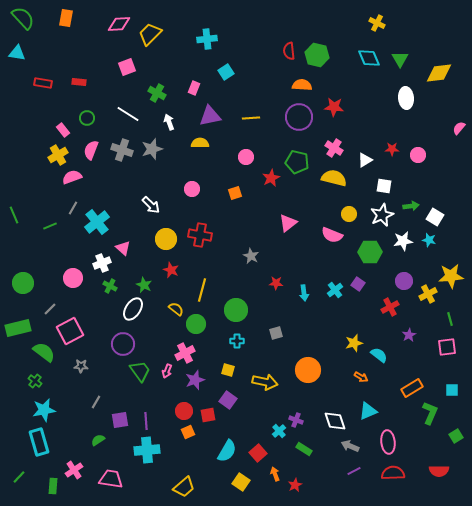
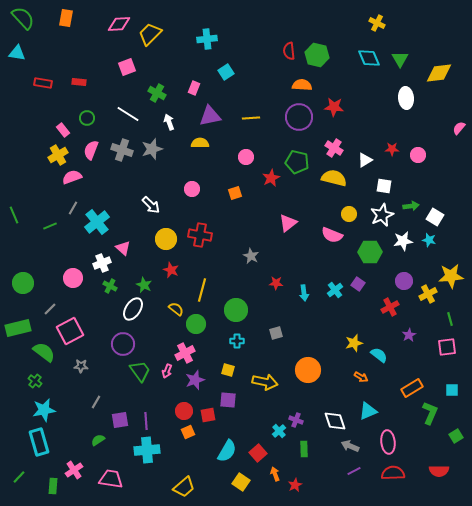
purple square at (228, 400): rotated 30 degrees counterclockwise
green rectangle at (304, 449): rotated 56 degrees clockwise
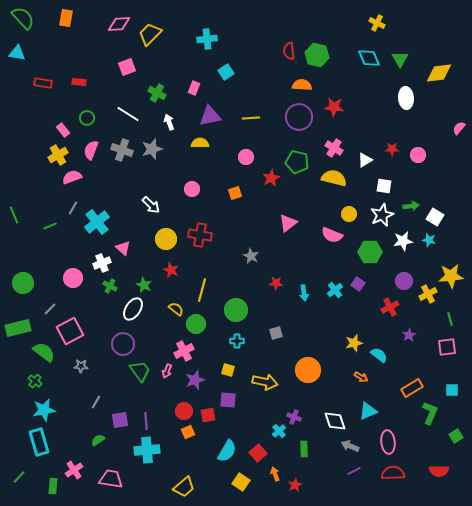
pink cross at (185, 353): moved 1 px left, 2 px up
purple cross at (296, 420): moved 2 px left, 3 px up
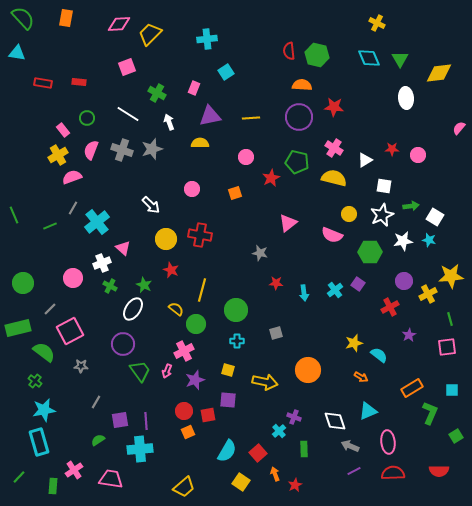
gray star at (251, 256): moved 9 px right, 3 px up; rotated 14 degrees counterclockwise
cyan cross at (147, 450): moved 7 px left, 1 px up
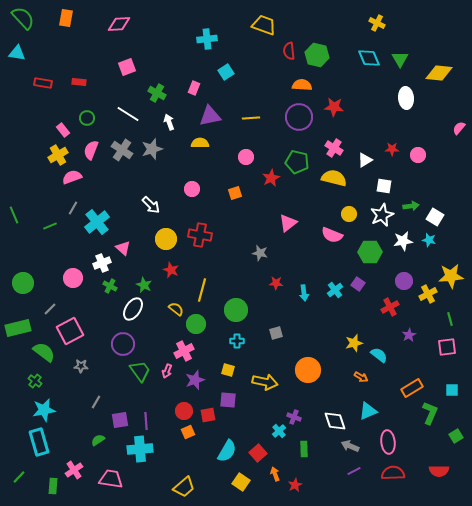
yellow trapezoid at (150, 34): moved 114 px right, 9 px up; rotated 65 degrees clockwise
yellow diamond at (439, 73): rotated 12 degrees clockwise
gray cross at (122, 150): rotated 15 degrees clockwise
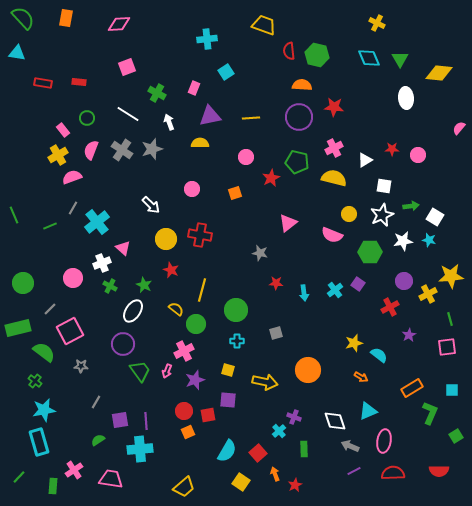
pink cross at (334, 148): rotated 30 degrees clockwise
white ellipse at (133, 309): moved 2 px down
pink ellipse at (388, 442): moved 4 px left, 1 px up; rotated 15 degrees clockwise
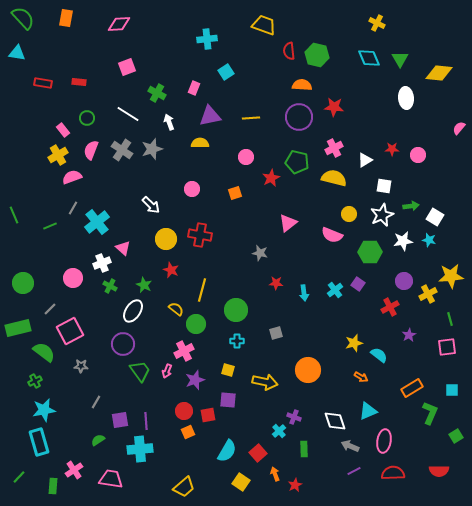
green cross at (35, 381): rotated 24 degrees clockwise
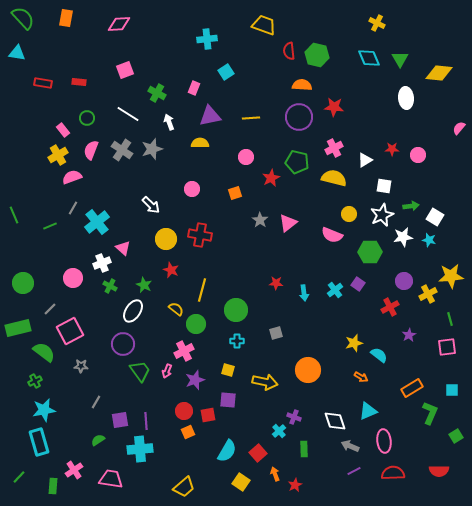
pink square at (127, 67): moved 2 px left, 3 px down
white star at (403, 241): moved 4 px up
gray star at (260, 253): moved 33 px up; rotated 21 degrees clockwise
pink ellipse at (384, 441): rotated 15 degrees counterclockwise
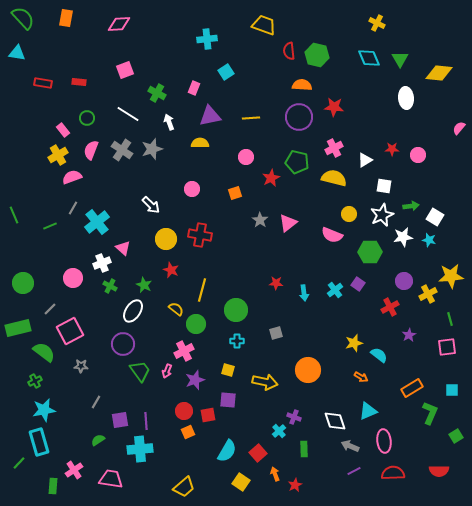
green line at (19, 477): moved 14 px up
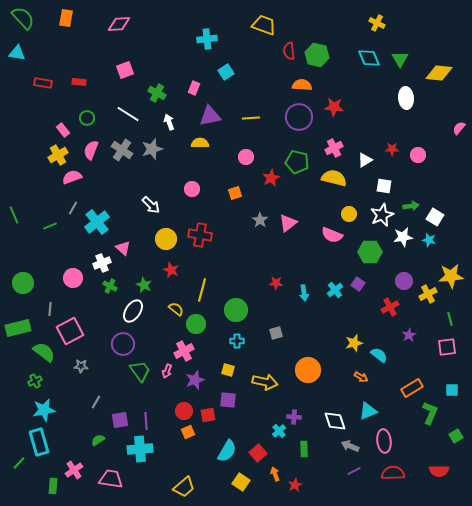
gray line at (50, 309): rotated 40 degrees counterclockwise
purple cross at (294, 417): rotated 16 degrees counterclockwise
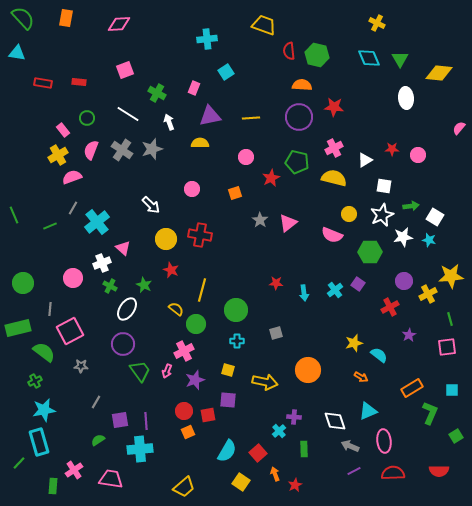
white ellipse at (133, 311): moved 6 px left, 2 px up
